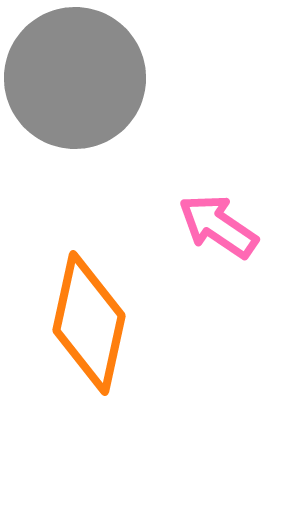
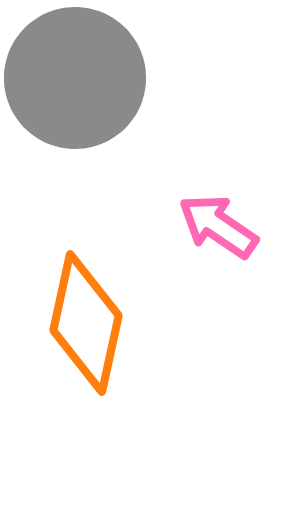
orange diamond: moved 3 px left
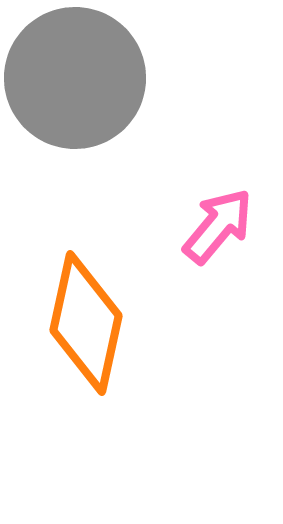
pink arrow: rotated 96 degrees clockwise
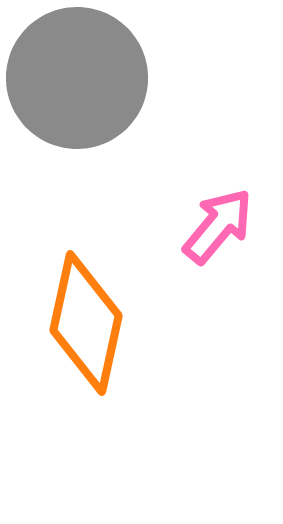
gray circle: moved 2 px right
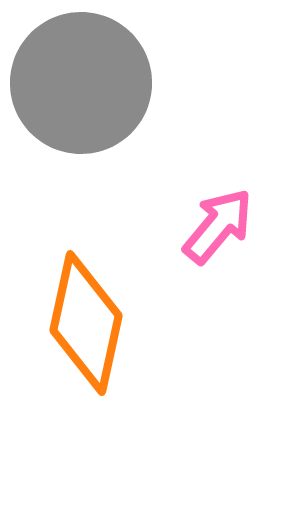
gray circle: moved 4 px right, 5 px down
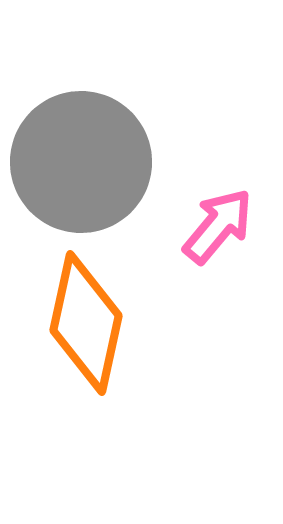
gray circle: moved 79 px down
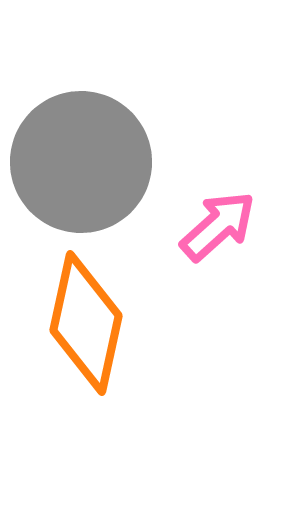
pink arrow: rotated 8 degrees clockwise
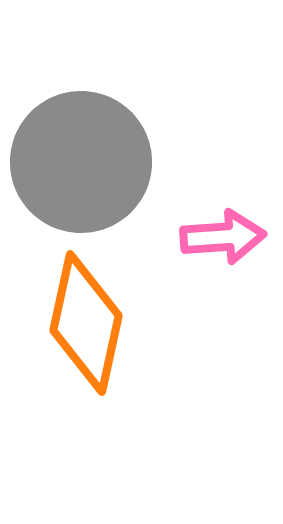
pink arrow: moved 5 px right, 11 px down; rotated 38 degrees clockwise
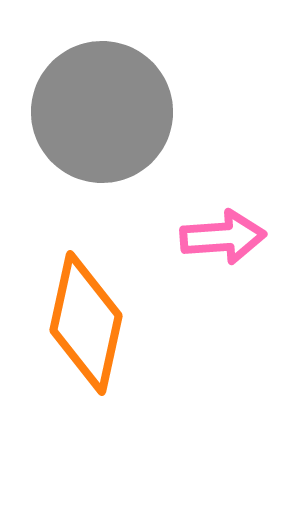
gray circle: moved 21 px right, 50 px up
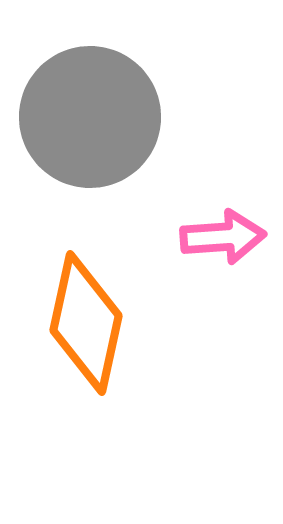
gray circle: moved 12 px left, 5 px down
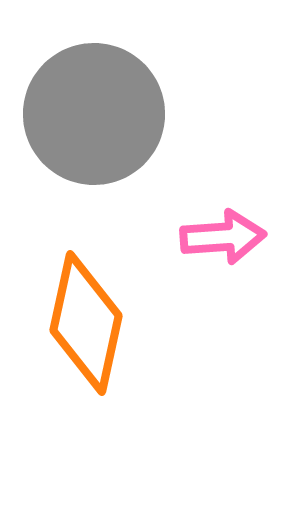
gray circle: moved 4 px right, 3 px up
